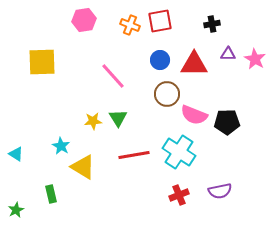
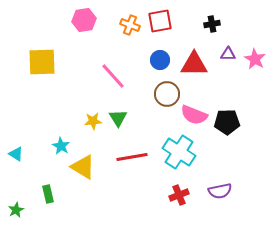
red line: moved 2 px left, 2 px down
green rectangle: moved 3 px left
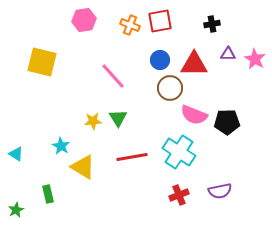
yellow square: rotated 16 degrees clockwise
brown circle: moved 3 px right, 6 px up
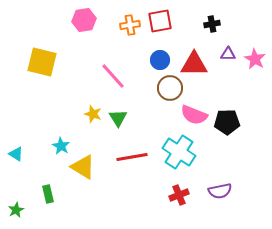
orange cross: rotated 30 degrees counterclockwise
yellow star: moved 7 px up; rotated 24 degrees clockwise
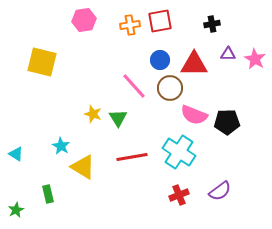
pink line: moved 21 px right, 10 px down
purple semicircle: rotated 25 degrees counterclockwise
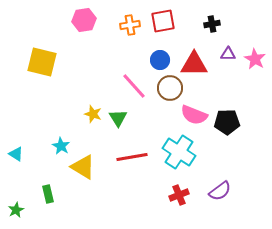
red square: moved 3 px right
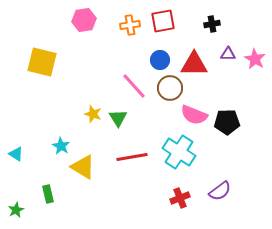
red cross: moved 1 px right, 3 px down
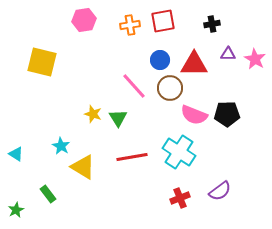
black pentagon: moved 8 px up
green rectangle: rotated 24 degrees counterclockwise
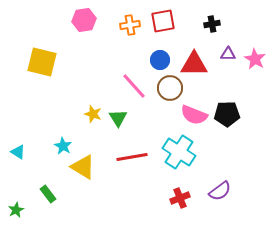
cyan star: moved 2 px right
cyan triangle: moved 2 px right, 2 px up
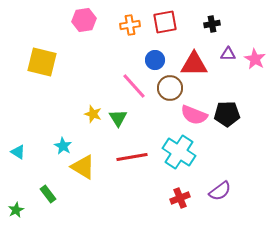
red square: moved 2 px right, 1 px down
blue circle: moved 5 px left
